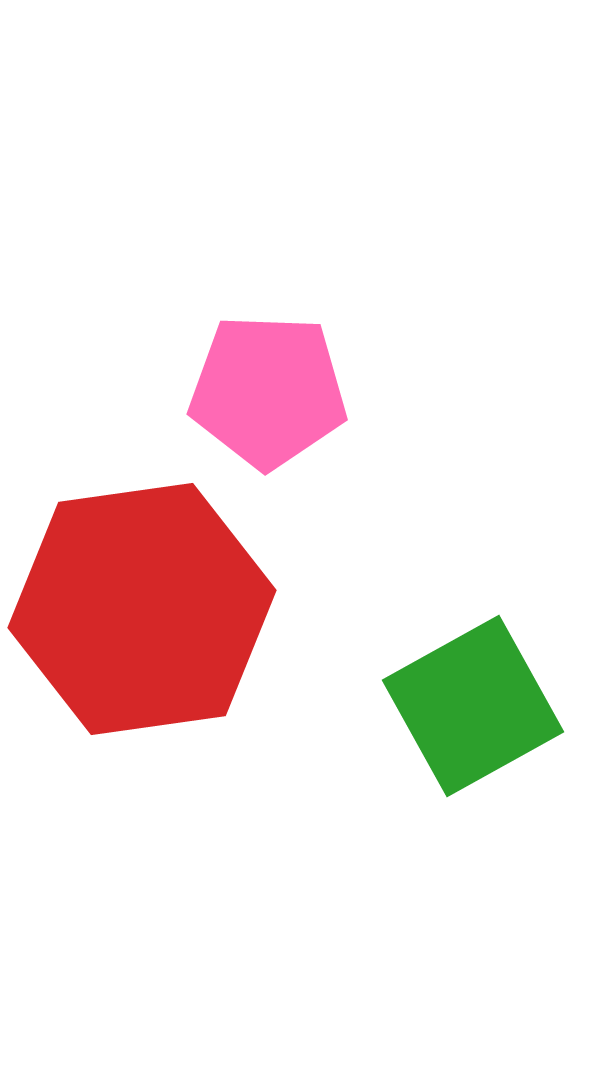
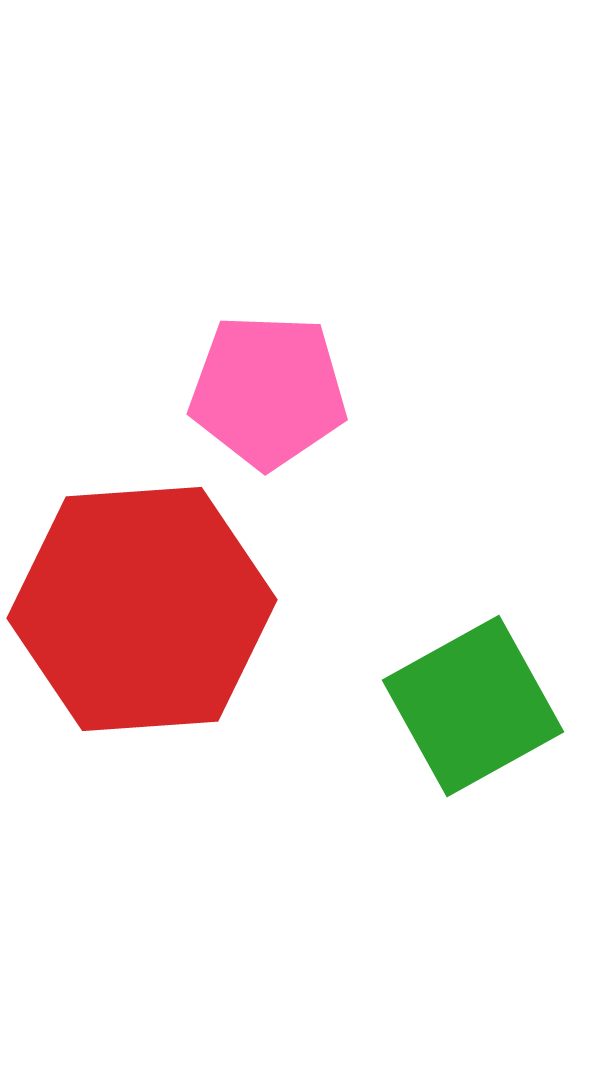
red hexagon: rotated 4 degrees clockwise
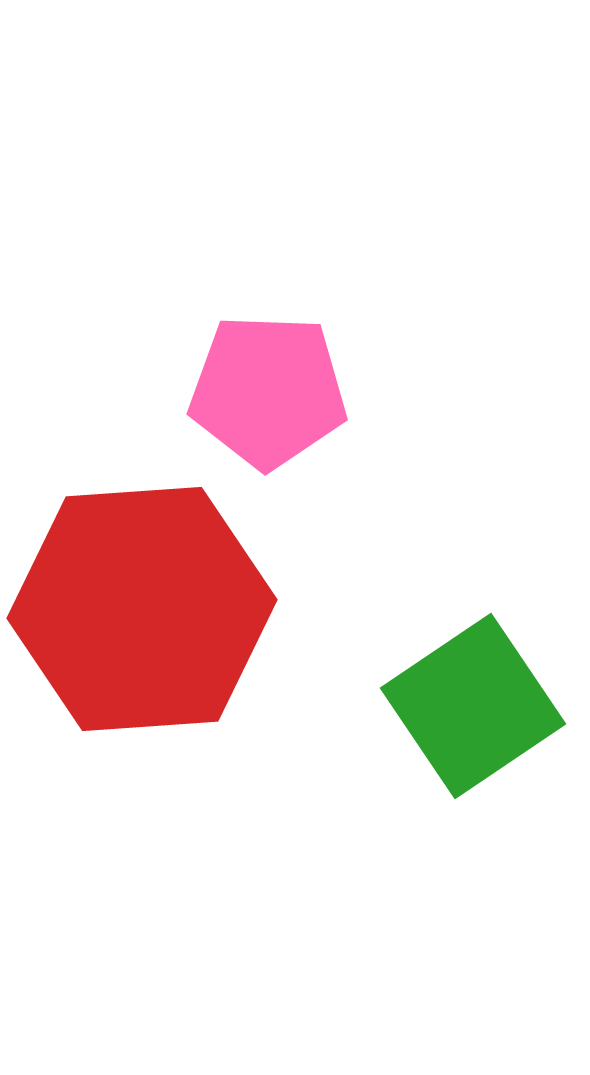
green square: rotated 5 degrees counterclockwise
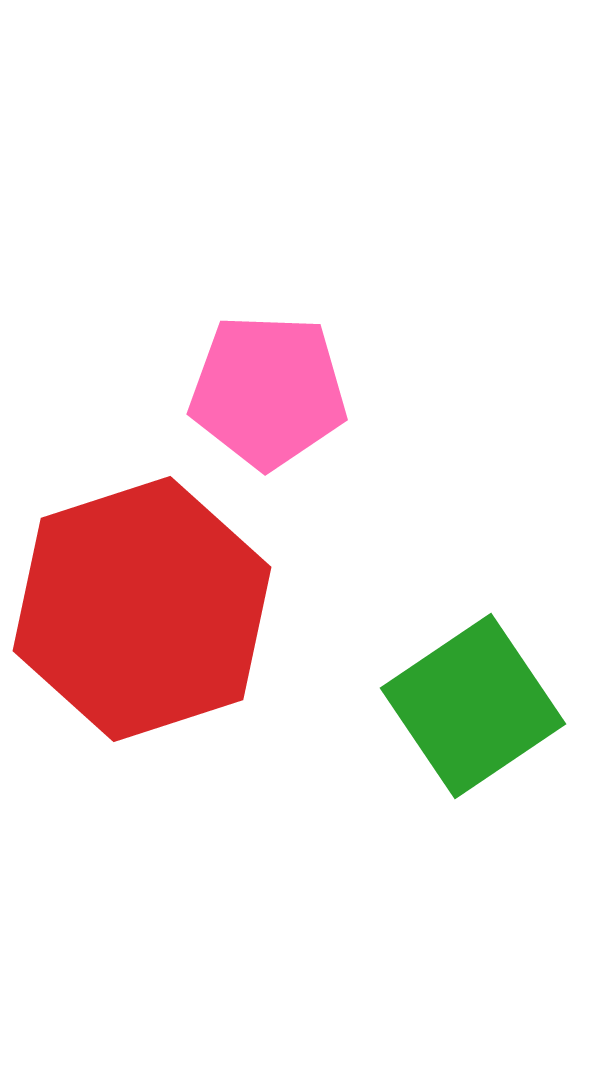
red hexagon: rotated 14 degrees counterclockwise
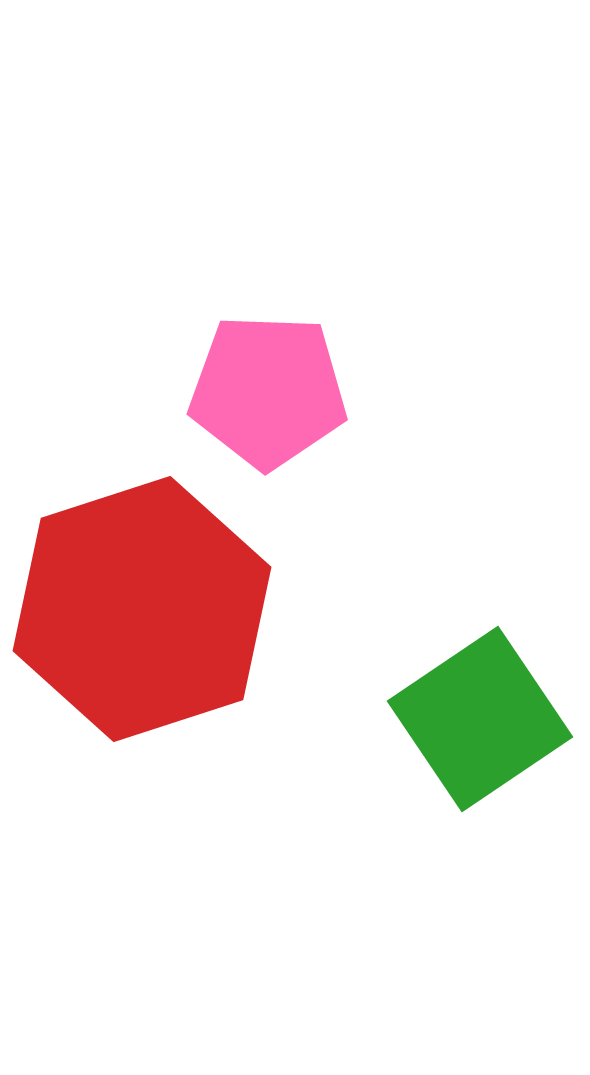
green square: moved 7 px right, 13 px down
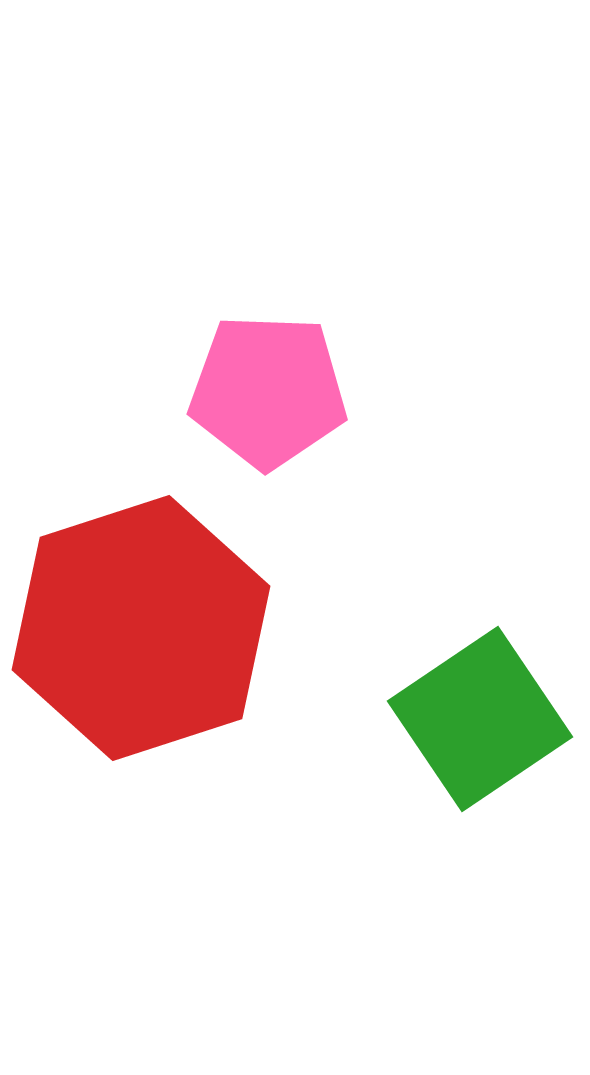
red hexagon: moved 1 px left, 19 px down
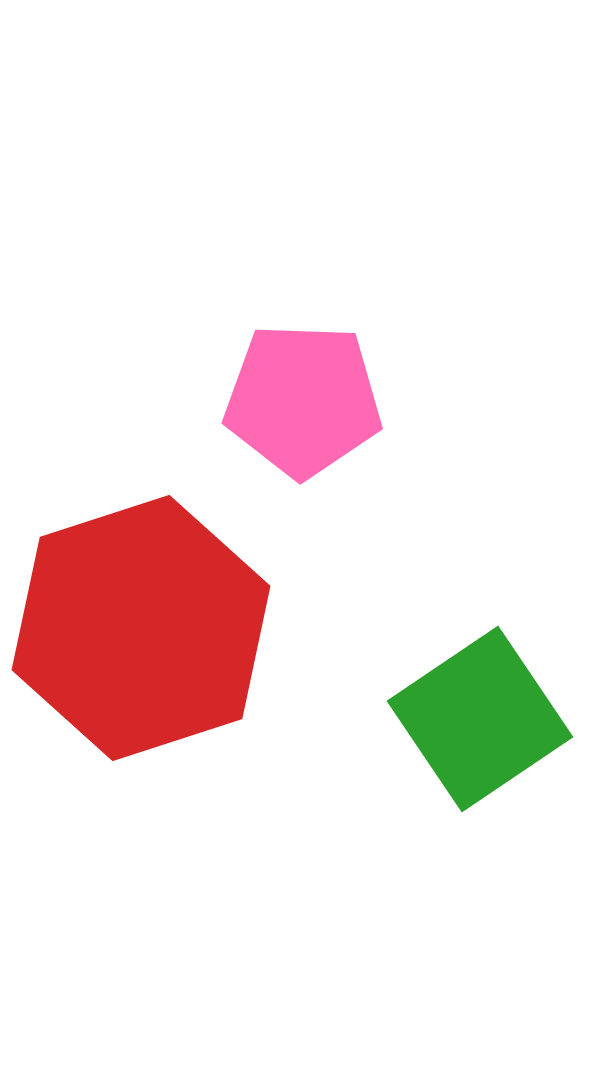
pink pentagon: moved 35 px right, 9 px down
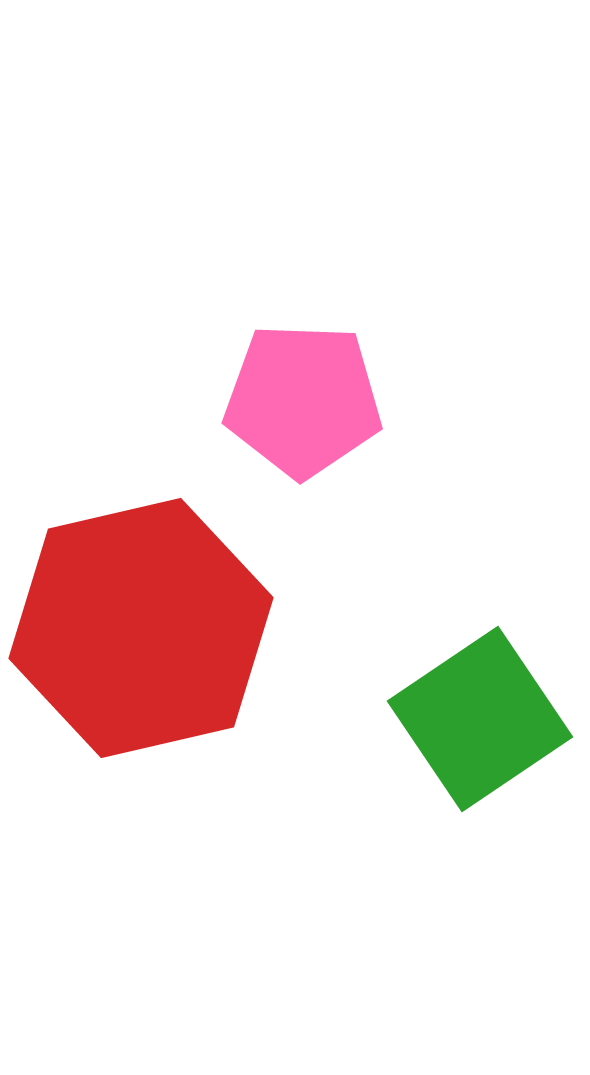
red hexagon: rotated 5 degrees clockwise
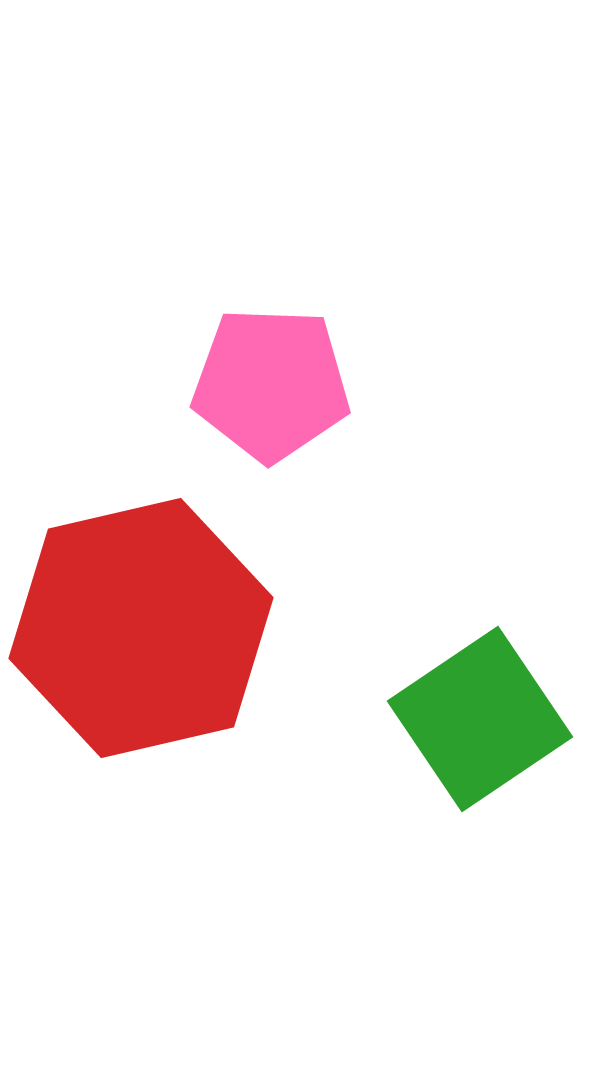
pink pentagon: moved 32 px left, 16 px up
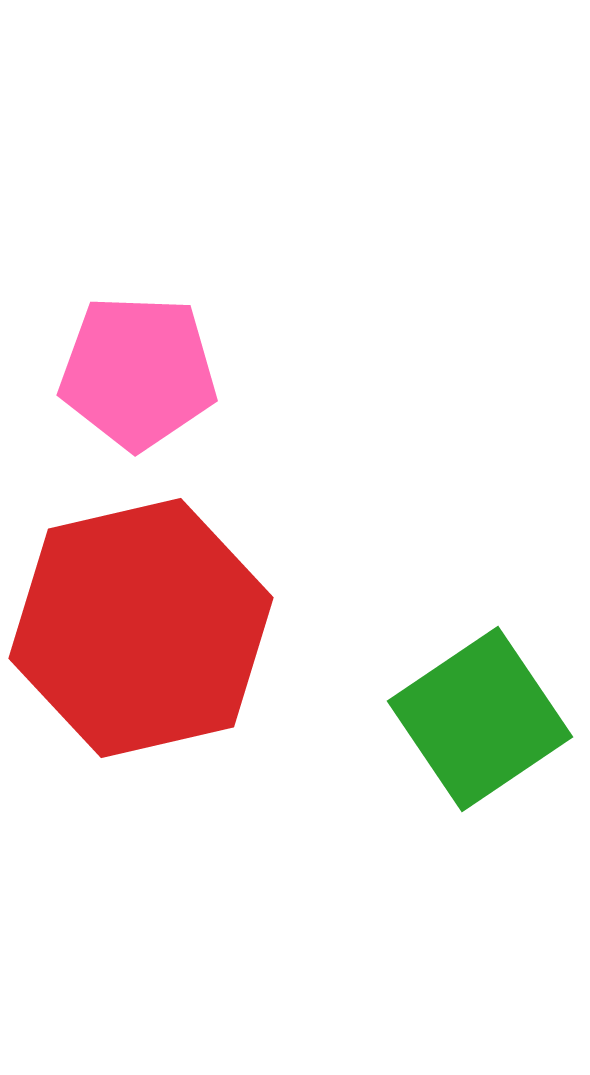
pink pentagon: moved 133 px left, 12 px up
